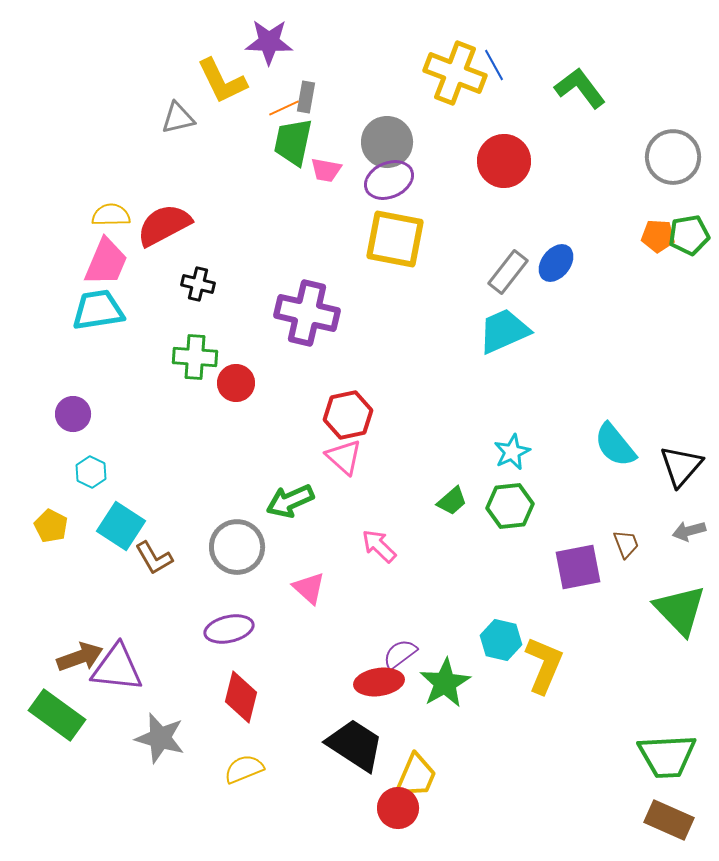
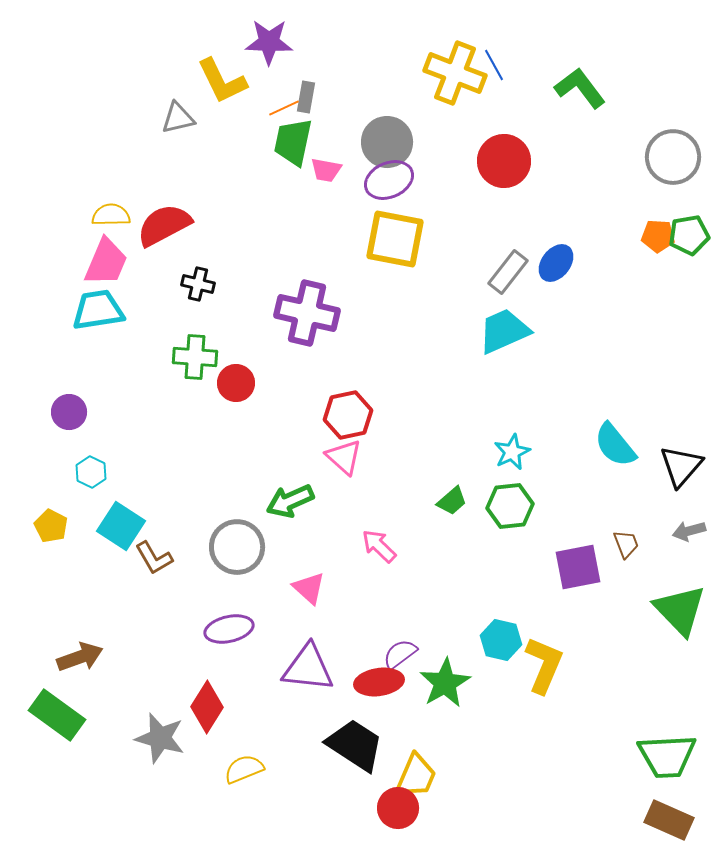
purple circle at (73, 414): moved 4 px left, 2 px up
purple triangle at (117, 668): moved 191 px right
red diamond at (241, 697): moved 34 px left, 10 px down; rotated 18 degrees clockwise
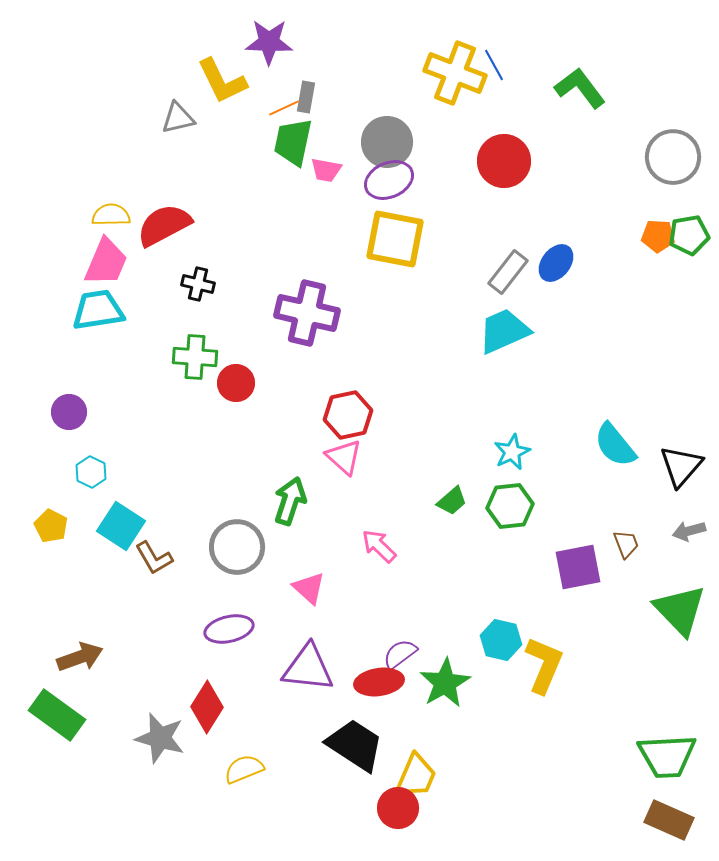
green arrow at (290, 501): rotated 132 degrees clockwise
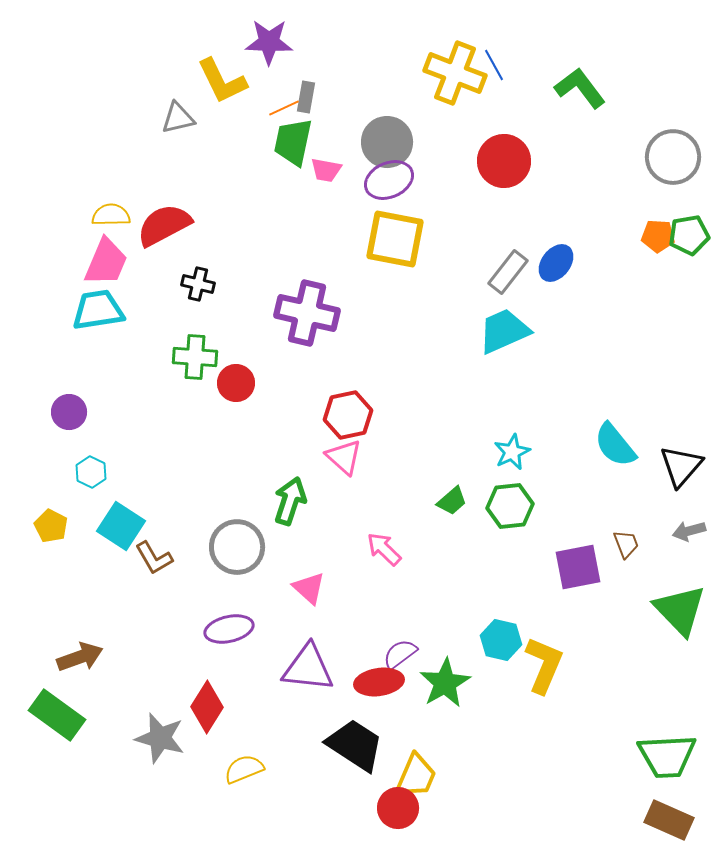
pink arrow at (379, 546): moved 5 px right, 3 px down
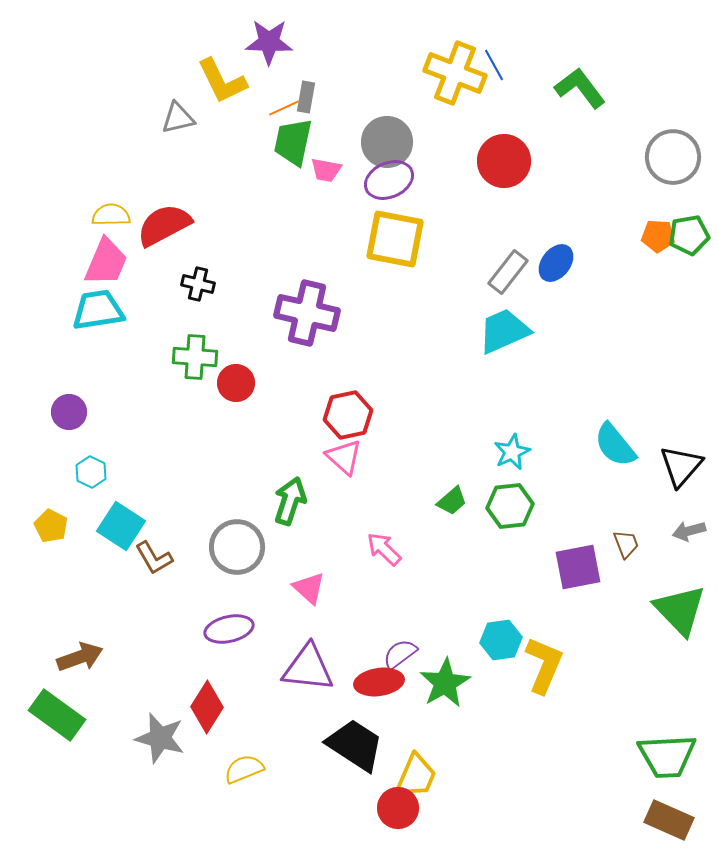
cyan hexagon at (501, 640): rotated 21 degrees counterclockwise
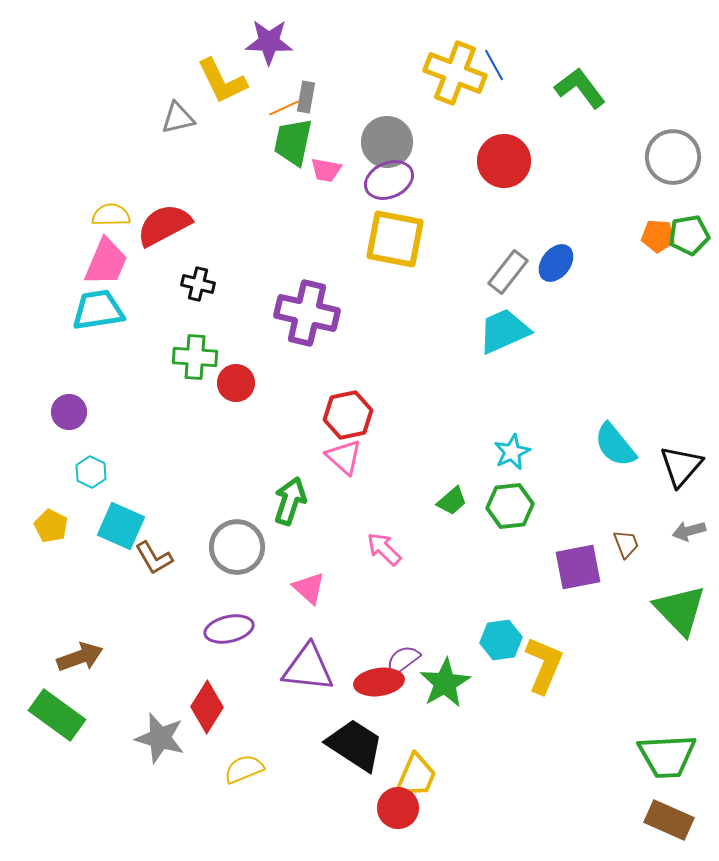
cyan square at (121, 526): rotated 9 degrees counterclockwise
purple semicircle at (400, 654): moved 3 px right, 6 px down
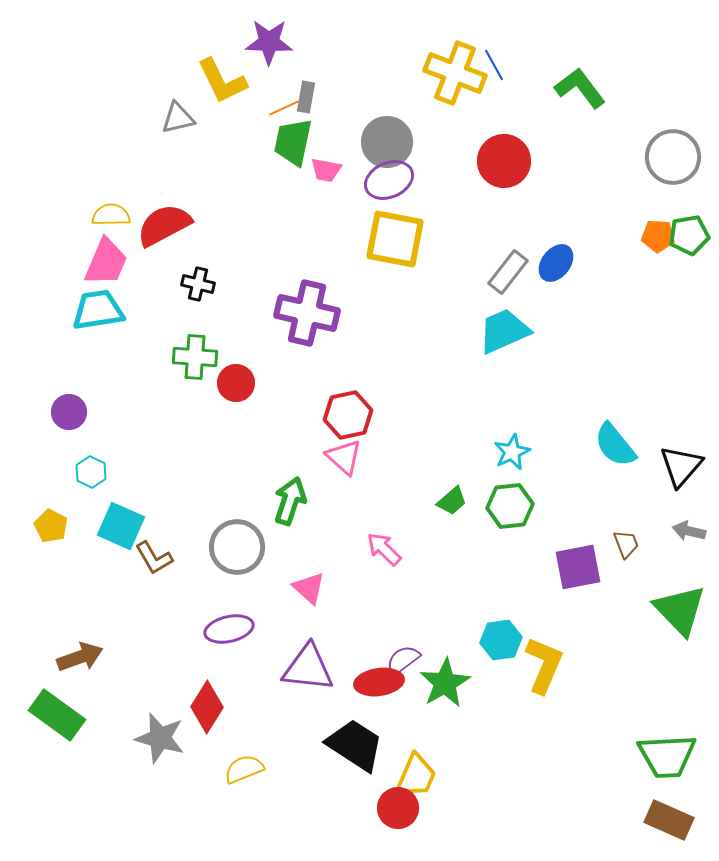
gray arrow at (689, 531): rotated 28 degrees clockwise
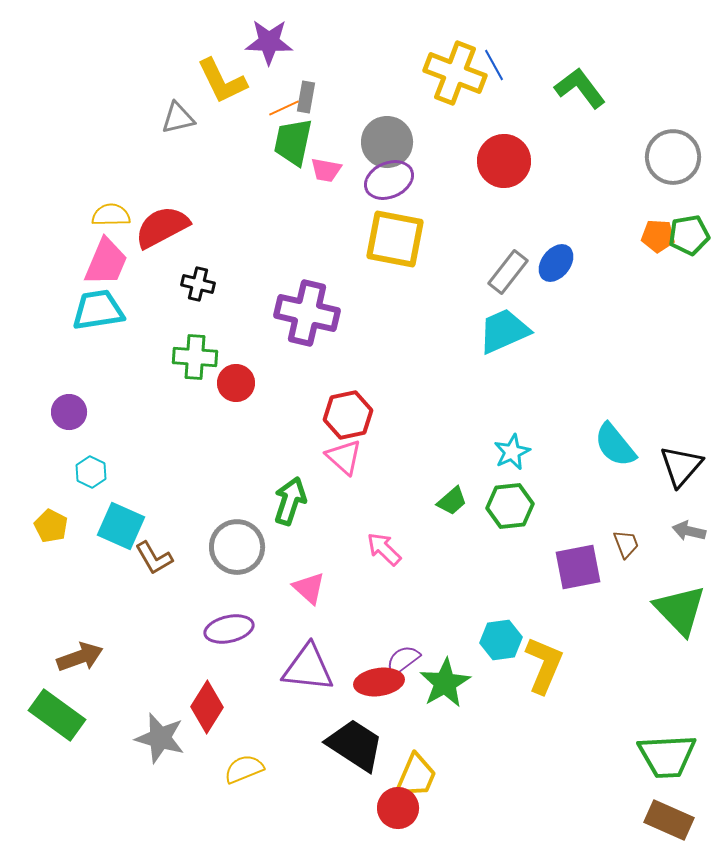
red semicircle at (164, 225): moved 2 px left, 2 px down
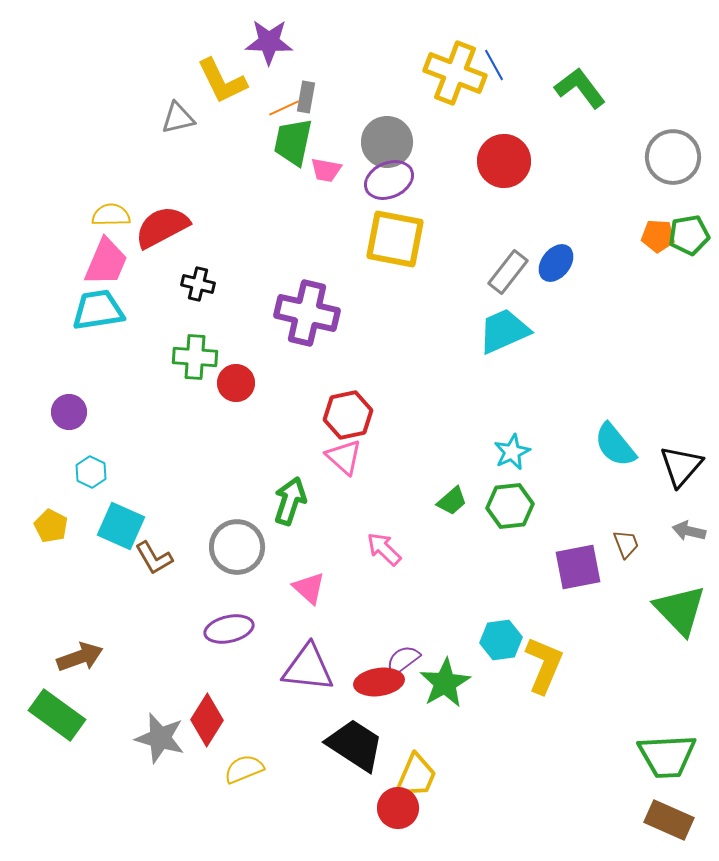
red diamond at (207, 707): moved 13 px down
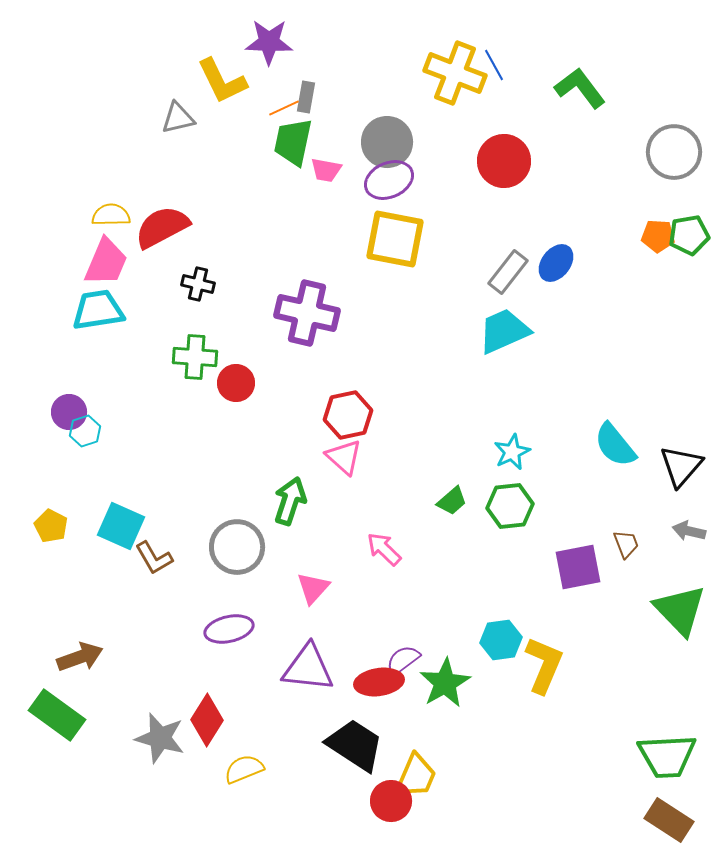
gray circle at (673, 157): moved 1 px right, 5 px up
cyan hexagon at (91, 472): moved 6 px left, 41 px up; rotated 16 degrees clockwise
pink triangle at (309, 588): moved 4 px right; rotated 30 degrees clockwise
red circle at (398, 808): moved 7 px left, 7 px up
brown rectangle at (669, 820): rotated 9 degrees clockwise
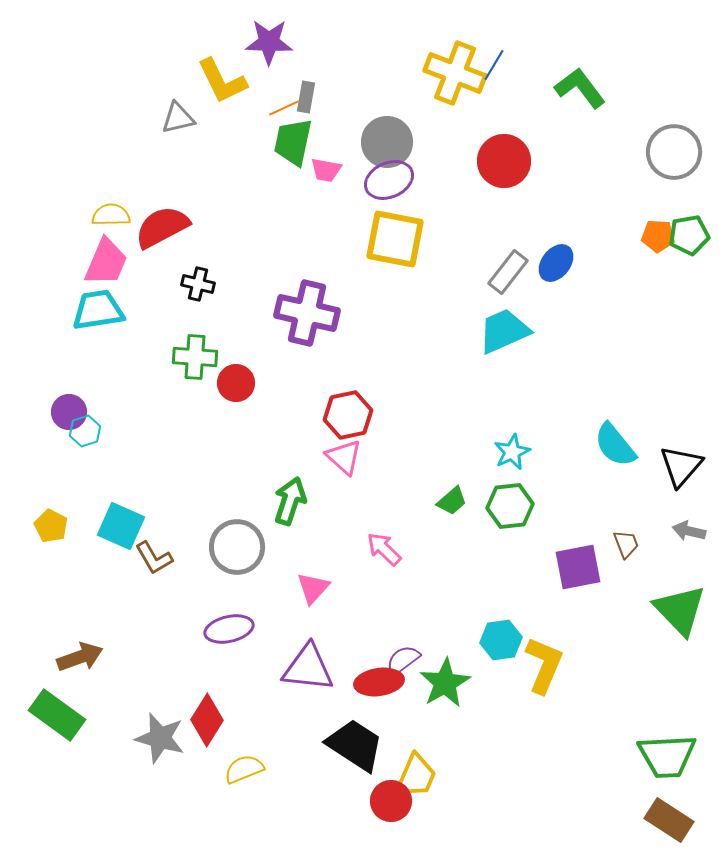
blue line at (494, 65): rotated 60 degrees clockwise
